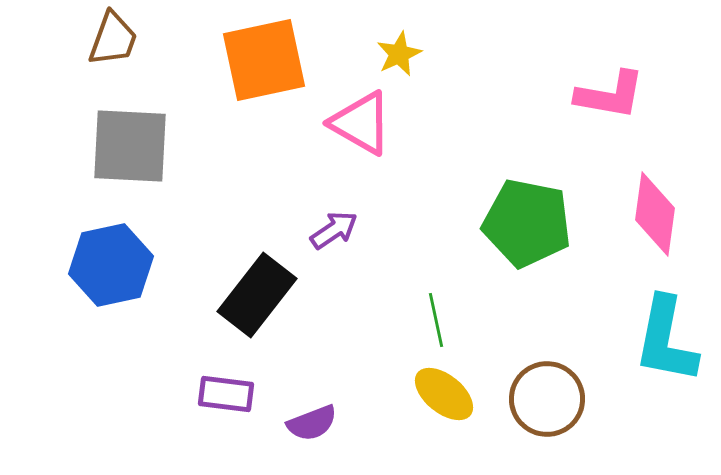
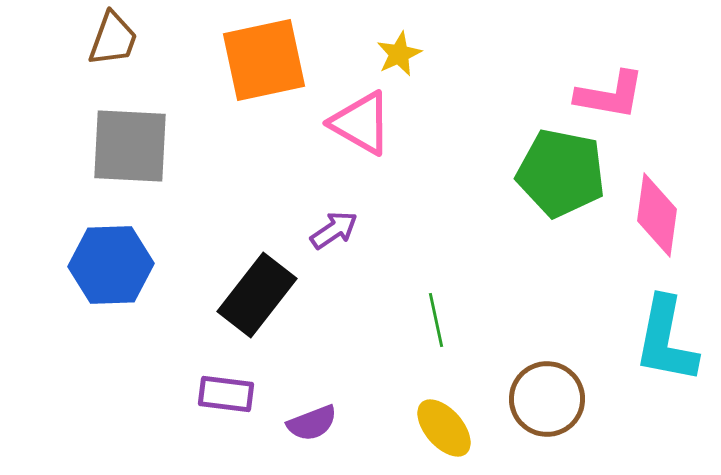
pink diamond: moved 2 px right, 1 px down
green pentagon: moved 34 px right, 50 px up
blue hexagon: rotated 10 degrees clockwise
yellow ellipse: moved 34 px down; rotated 10 degrees clockwise
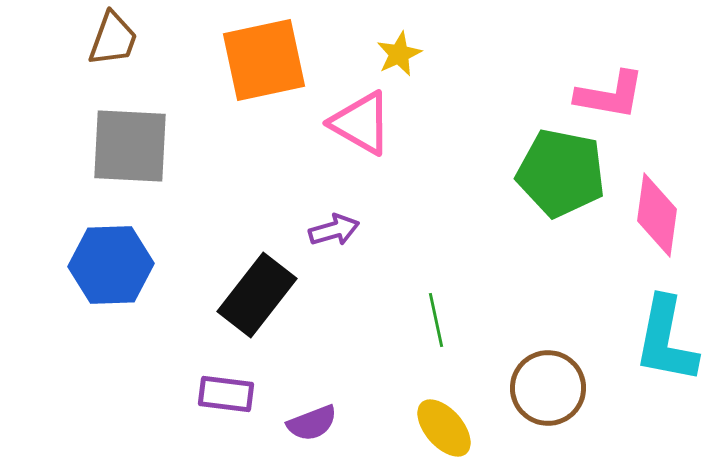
purple arrow: rotated 18 degrees clockwise
brown circle: moved 1 px right, 11 px up
